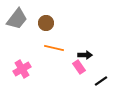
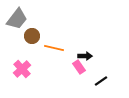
brown circle: moved 14 px left, 13 px down
black arrow: moved 1 px down
pink cross: rotated 12 degrees counterclockwise
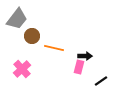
pink rectangle: rotated 48 degrees clockwise
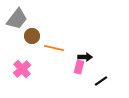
black arrow: moved 1 px down
